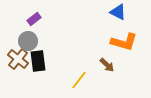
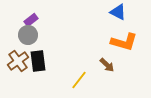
purple rectangle: moved 3 px left, 1 px down
gray circle: moved 6 px up
brown cross: moved 2 px down; rotated 15 degrees clockwise
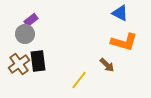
blue triangle: moved 2 px right, 1 px down
gray circle: moved 3 px left, 1 px up
brown cross: moved 1 px right, 3 px down
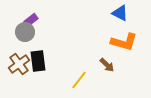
gray circle: moved 2 px up
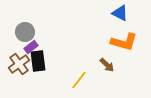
purple rectangle: moved 27 px down
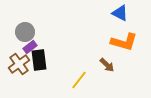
purple rectangle: moved 1 px left
black rectangle: moved 1 px right, 1 px up
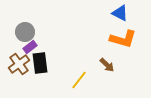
orange L-shape: moved 1 px left, 3 px up
black rectangle: moved 1 px right, 3 px down
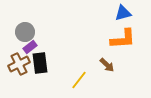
blue triangle: moved 3 px right; rotated 42 degrees counterclockwise
orange L-shape: rotated 20 degrees counterclockwise
brown cross: rotated 10 degrees clockwise
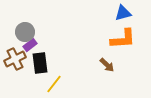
purple rectangle: moved 2 px up
brown cross: moved 4 px left, 5 px up
yellow line: moved 25 px left, 4 px down
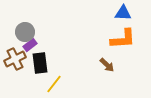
blue triangle: rotated 18 degrees clockwise
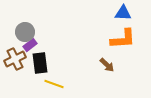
yellow line: rotated 72 degrees clockwise
